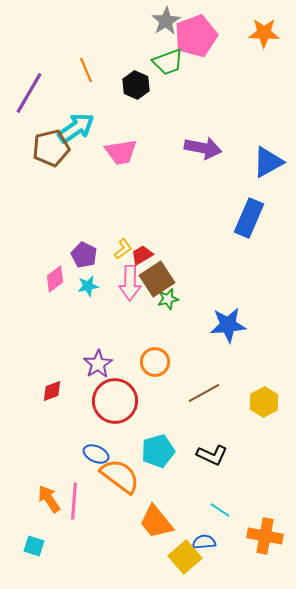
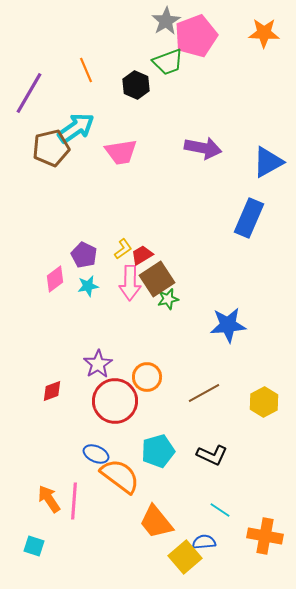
orange circle: moved 8 px left, 15 px down
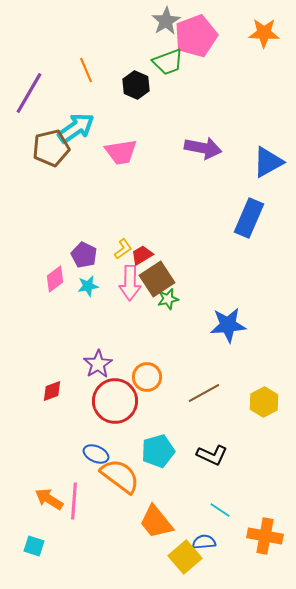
orange arrow: rotated 24 degrees counterclockwise
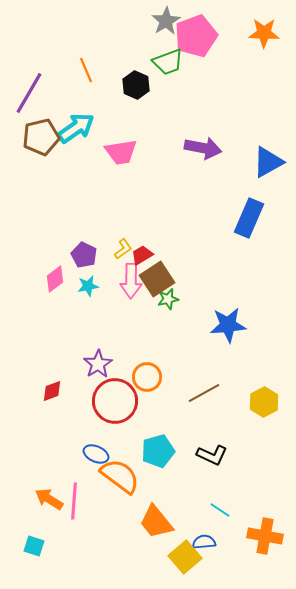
brown pentagon: moved 10 px left, 11 px up
pink arrow: moved 1 px right, 2 px up
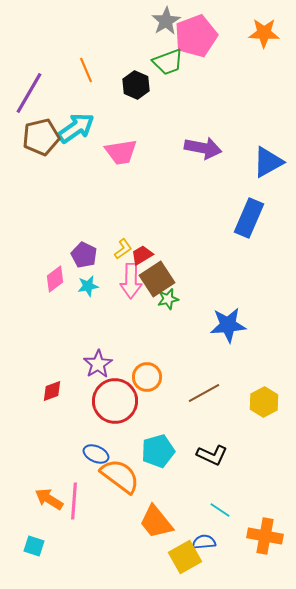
yellow square: rotated 12 degrees clockwise
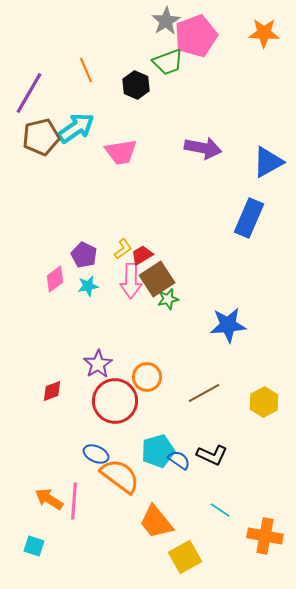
blue semicircle: moved 25 px left, 82 px up; rotated 40 degrees clockwise
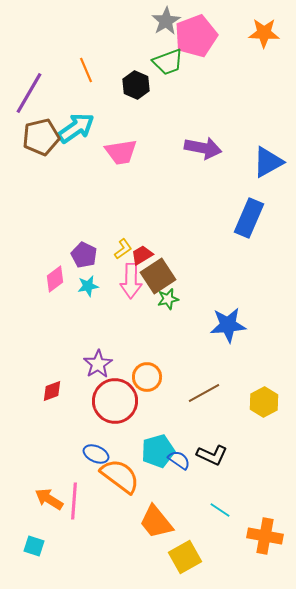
brown square: moved 1 px right, 3 px up
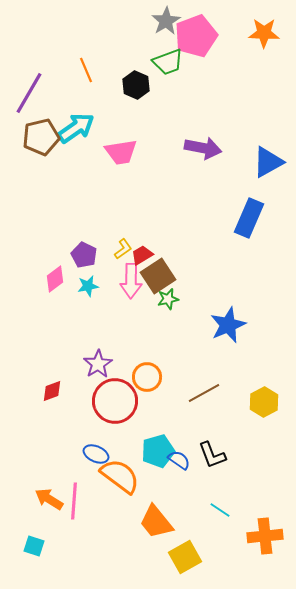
blue star: rotated 18 degrees counterclockwise
black L-shape: rotated 44 degrees clockwise
orange cross: rotated 16 degrees counterclockwise
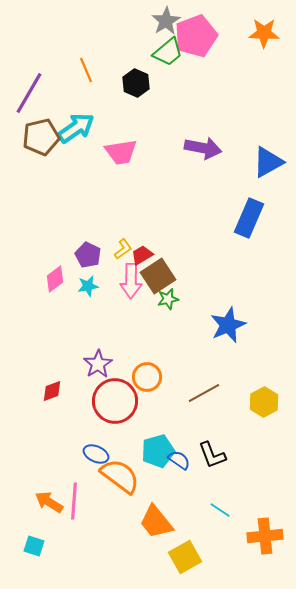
green trapezoid: moved 10 px up; rotated 20 degrees counterclockwise
black hexagon: moved 2 px up
purple pentagon: moved 4 px right
orange arrow: moved 3 px down
